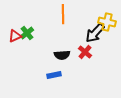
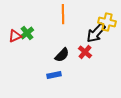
black arrow: moved 1 px right
black semicircle: rotated 42 degrees counterclockwise
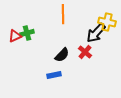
green cross: rotated 24 degrees clockwise
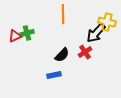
red cross: rotated 16 degrees clockwise
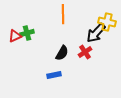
black semicircle: moved 2 px up; rotated 14 degrees counterclockwise
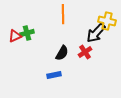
yellow cross: moved 1 px up
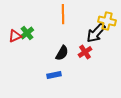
green cross: rotated 24 degrees counterclockwise
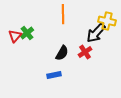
red triangle: rotated 24 degrees counterclockwise
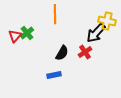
orange line: moved 8 px left
